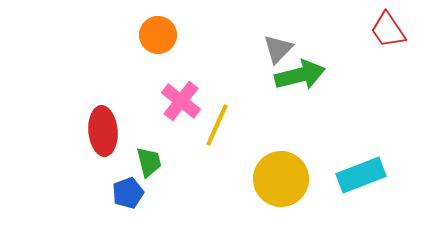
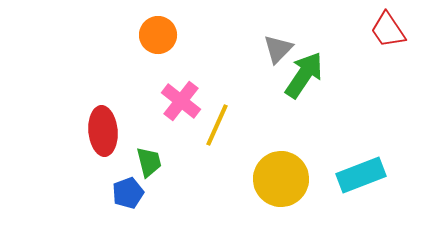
green arrow: moved 4 px right; rotated 42 degrees counterclockwise
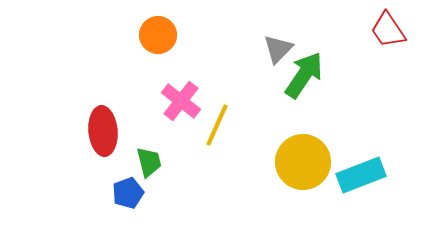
yellow circle: moved 22 px right, 17 px up
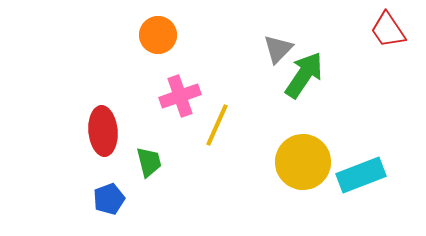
pink cross: moved 1 px left, 5 px up; rotated 33 degrees clockwise
blue pentagon: moved 19 px left, 6 px down
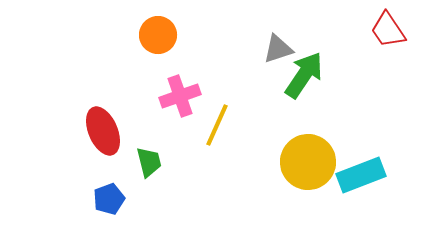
gray triangle: rotated 28 degrees clockwise
red ellipse: rotated 18 degrees counterclockwise
yellow circle: moved 5 px right
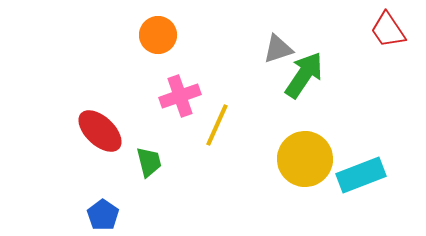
red ellipse: moved 3 px left; rotated 24 degrees counterclockwise
yellow circle: moved 3 px left, 3 px up
blue pentagon: moved 6 px left, 16 px down; rotated 16 degrees counterclockwise
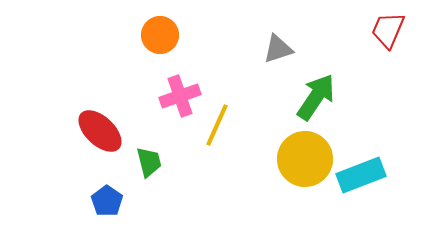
red trapezoid: rotated 57 degrees clockwise
orange circle: moved 2 px right
green arrow: moved 12 px right, 22 px down
blue pentagon: moved 4 px right, 14 px up
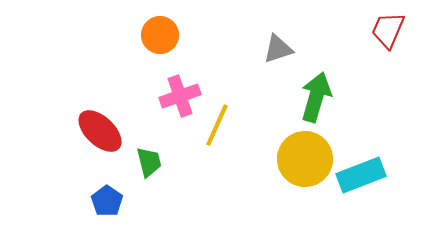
green arrow: rotated 18 degrees counterclockwise
